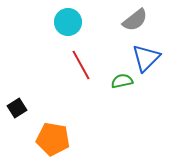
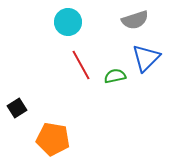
gray semicircle: rotated 20 degrees clockwise
green semicircle: moved 7 px left, 5 px up
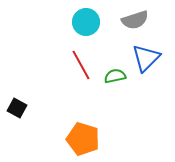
cyan circle: moved 18 px right
black square: rotated 30 degrees counterclockwise
orange pentagon: moved 30 px right; rotated 8 degrees clockwise
